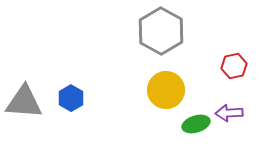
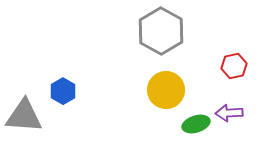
blue hexagon: moved 8 px left, 7 px up
gray triangle: moved 14 px down
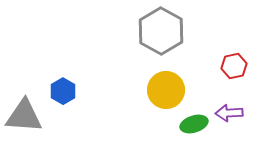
green ellipse: moved 2 px left
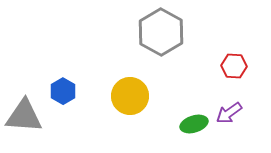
gray hexagon: moved 1 px down
red hexagon: rotated 15 degrees clockwise
yellow circle: moved 36 px left, 6 px down
purple arrow: rotated 32 degrees counterclockwise
